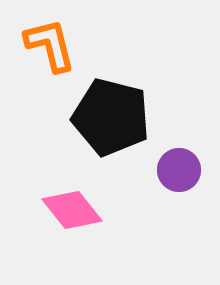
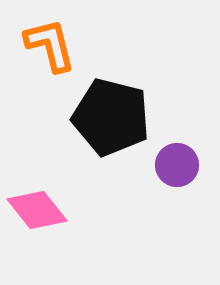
purple circle: moved 2 px left, 5 px up
pink diamond: moved 35 px left
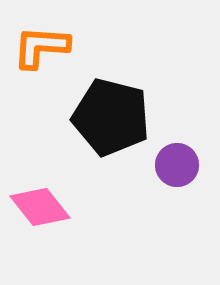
orange L-shape: moved 9 px left, 2 px down; rotated 72 degrees counterclockwise
pink diamond: moved 3 px right, 3 px up
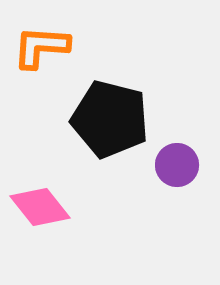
black pentagon: moved 1 px left, 2 px down
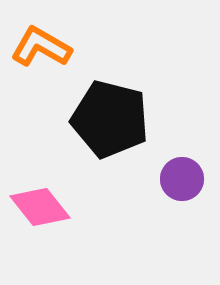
orange L-shape: rotated 26 degrees clockwise
purple circle: moved 5 px right, 14 px down
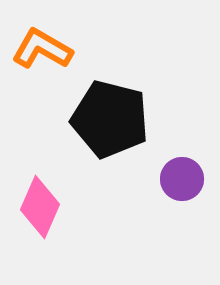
orange L-shape: moved 1 px right, 2 px down
pink diamond: rotated 62 degrees clockwise
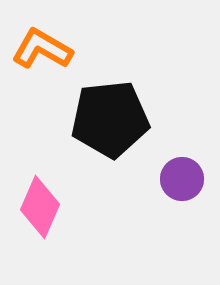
black pentagon: rotated 20 degrees counterclockwise
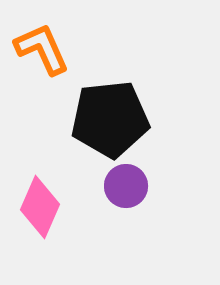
orange L-shape: rotated 36 degrees clockwise
purple circle: moved 56 px left, 7 px down
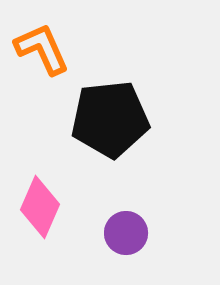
purple circle: moved 47 px down
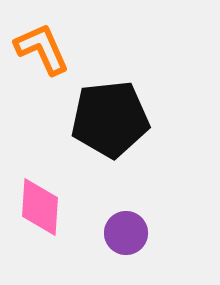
pink diamond: rotated 20 degrees counterclockwise
